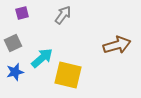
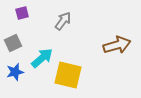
gray arrow: moved 6 px down
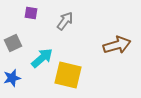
purple square: moved 9 px right; rotated 24 degrees clockwise
gray arrow: moved 2 px right
blue star: moved 3 px left, 6 px down
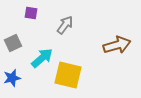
gray arrow: moved 4 px down
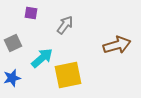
yellow square: rotated 24 degrees counterclockwise
